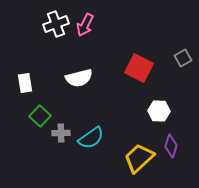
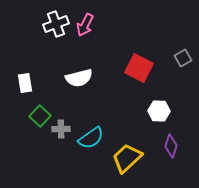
gray cross: moved 4 px up
yellow trapezoid: moved 12 px left
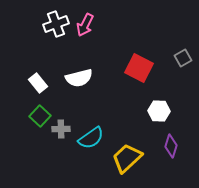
white rectangle: moved 13 px right; rotated 30 degrees counterclockwise
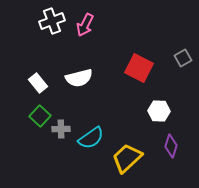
white cross: moved 4 px left, 3 px up
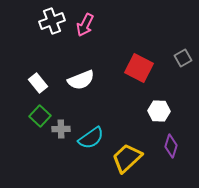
white semicircle: moved 2 px right, 2 px down; rotated 8 degrees counterclockwise
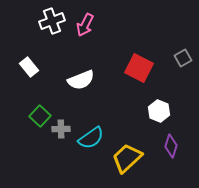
white rectangle: moved 9 px left, 16 px up
white hexagon: rotated 20 degrees clockwise
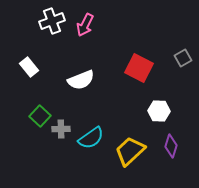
white hexagon: rotated 20 degrees counterclockwise
yellow trapezoid: moved 3 px right, 7 px up
